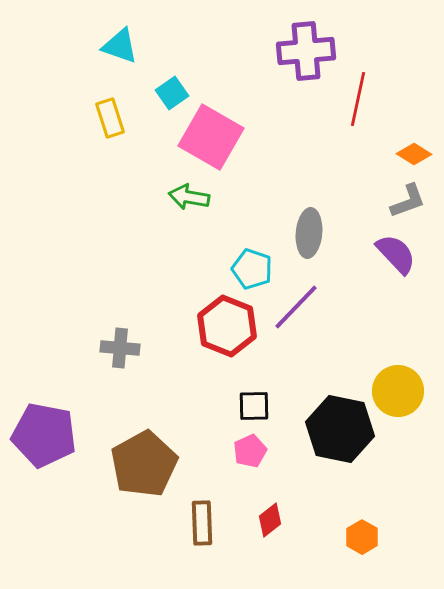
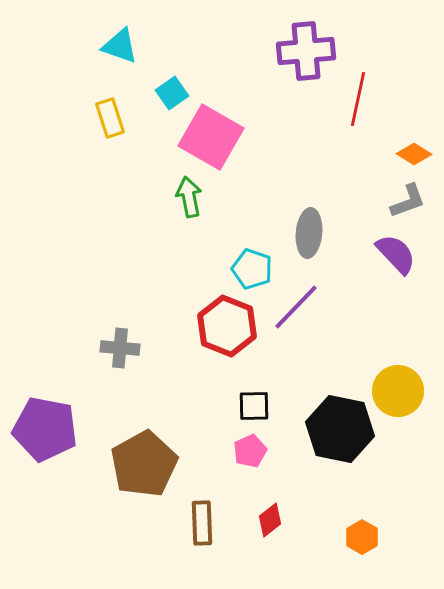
green arrow: rotated 69 degrees clockwise
purple pentagon: moved 1 px right, 6 px up
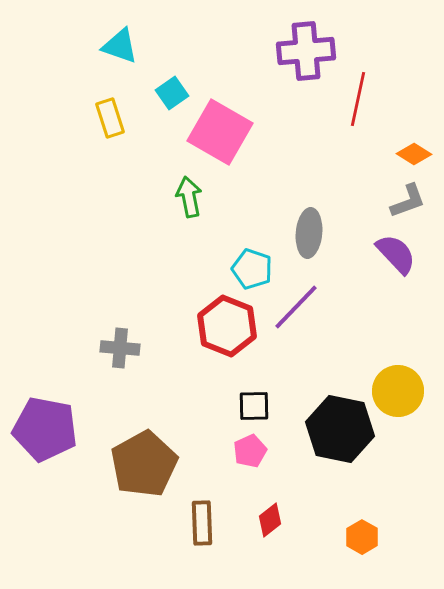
pink square: moved 9 px right, 5 px up
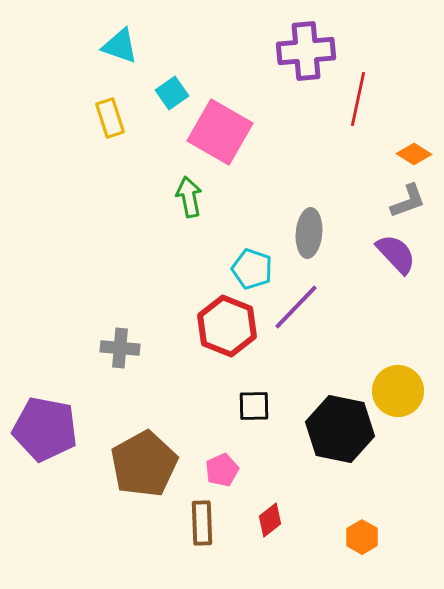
pink pentagon: moved 28 px left, 19 px down
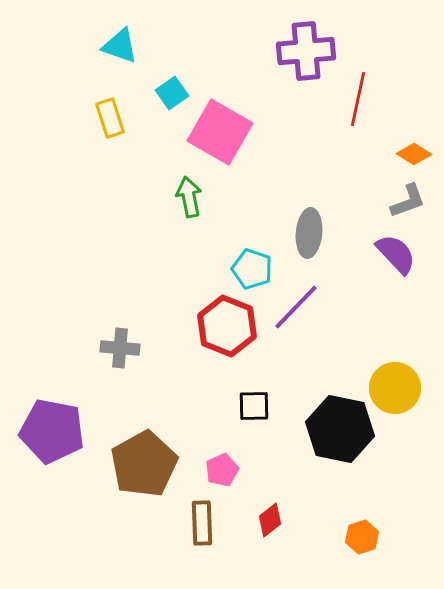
yellow circle: moved 3 px left, 3 px up
purple pentagon: moved 7 px right, 2 px down
orange hexagon: rotated 12 degrees clockwise
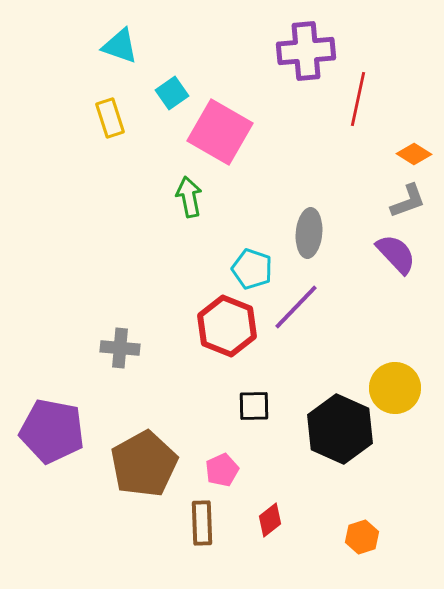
black hexagon: rotated 12 degrees clockwise
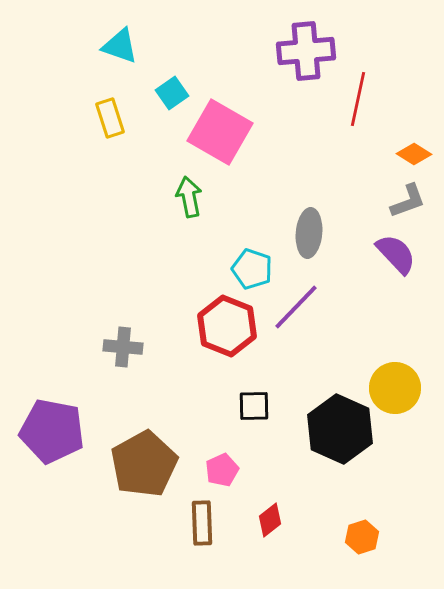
gray cross: moved 3 px right, 1 px up
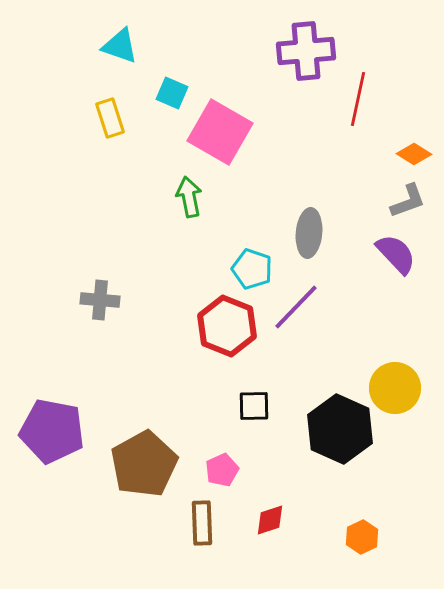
cyan square: rotated 32 degrees counterclockwise
gray cross: moved 23 px left, 47 px up
red diamond: rotated 20 degrees clockwise
orange hexagon: rotated 8 degrees counterclockwise
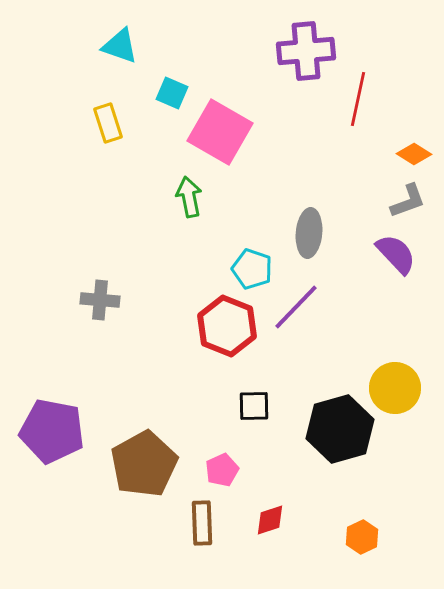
yellow rectangle: moved 2 px left, 5 px down
black hexagon: rotated 20 degrees clockwise
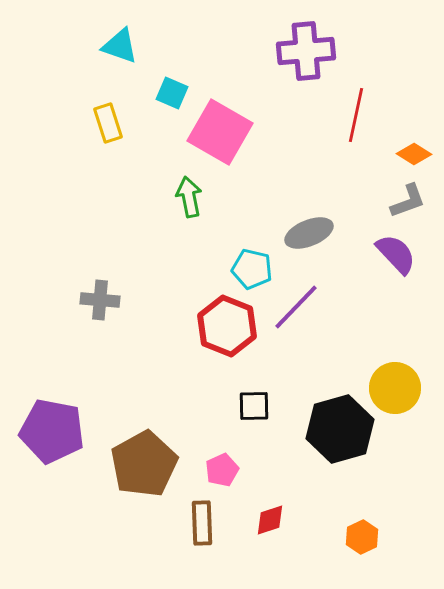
red line: moved 2 px left, 16 px down
gray ellipse: rotated 63 degrees clockwise
cyan pentagon: rotated 6 degrees counterclockwise
